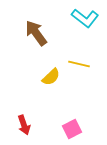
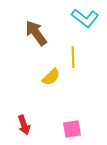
yellow line: moved 6 px left, 7 px up; rotated 75 degrees clockwise
pink square: rotated 18 degrees clockwise
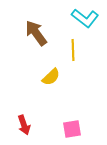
yellow line: moved 7 px up
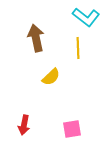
cyan L-shape: moved 1 px right, 1 px up
brown arrow: moved 5 px down; rotated 24 degrees clockwise
yellow line: moved 5 px right, 2 px up
red arrow: rotated 30 degrees clockwise
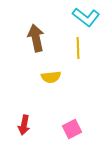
yellow semicircle: rotated 36 degrees clockwise
pink square: rotated 18 degrees counterclockwise
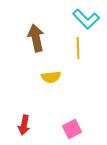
cyan L-shape: moved 2 px down; rotated 8 degrees clockwise
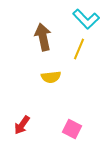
brown arrow: moved 7 px right, 1 px up
yellow line: moved 1 px right, 1 px down; rotated 25 degrees clockwise
red arrow: moved 2 px left; rotated 24 degrees clockwise
pink square: rotated 36 degrees counterclockwise
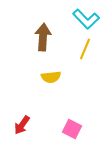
brown arrow: rotated 16 degrees clockwise
yellow line: moved 6 px right
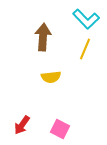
pink square: moved 12 px left
